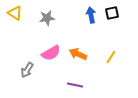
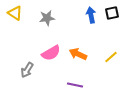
yellow line: rotated 16 degrees clockwise
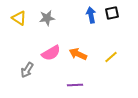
yellow triangle: moved 4 px right, 5 px down
purple line: rotated 14 degrees counterclockwise
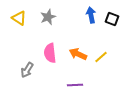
black square: moved 6 px down; rotated 32 degrees clockwise
gray star: moved 1 px right, 1 px up; rotated 14 degrees counterclockwise
pink semicircle: moved 1 px left; rotated 114 degrees clockwise
yellow line: moved 10 px left
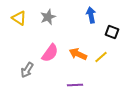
black square: moved 13 px down
pink semicircle: rotated 138 degrees counterclockwise
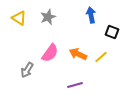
purple line: rotated 14 degrees counterclockwise
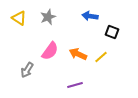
blue arrow: moved 1 px left, 1 px down; rotated 70 degrees counterclockwise
pink semicircle: moved 2 px up
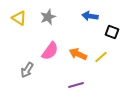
purple line: moved 1 px right
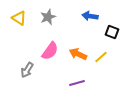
purple line: moved 1 px right, 2 px up
